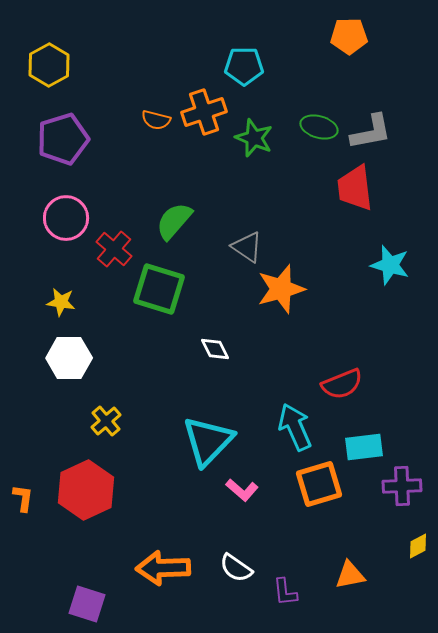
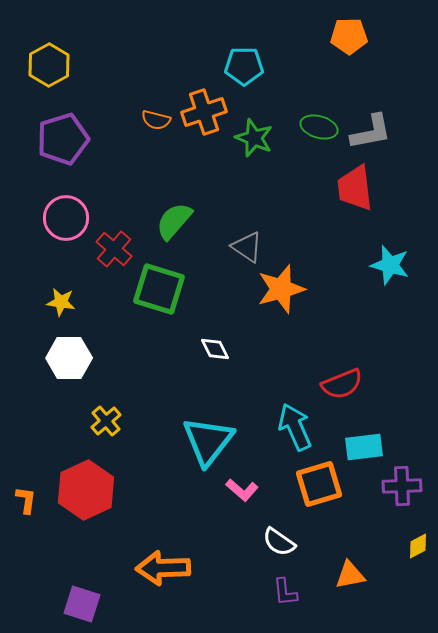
cyan triangle: rotated 6 degrees counterclockwise
orange L-shape: moved 3 px right, 2 px down
white semicircle: moved 43 px right, 26 px up
purple square: moved 5 px left
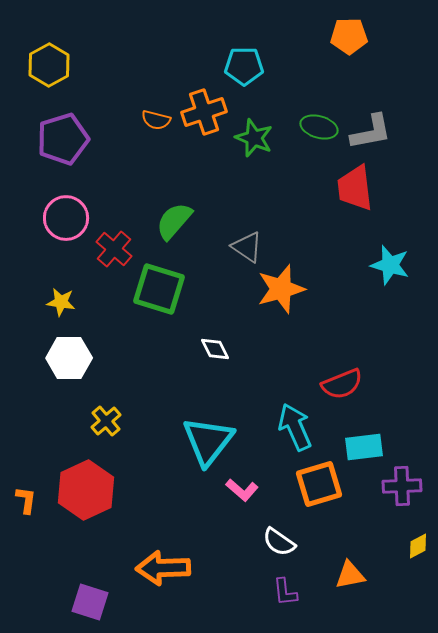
purple square: moved 8 px right, 2 px up
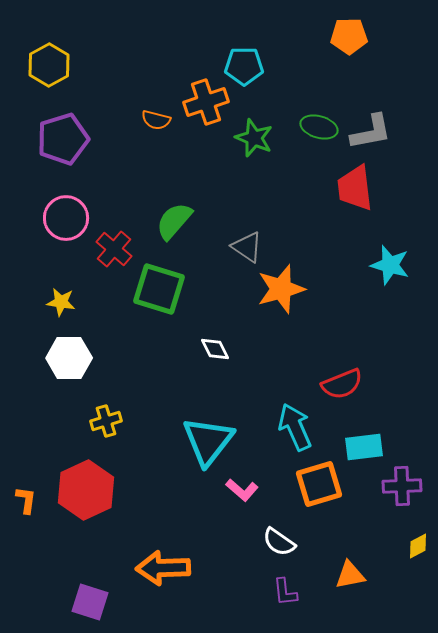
orange cross: moved 2 px right, 10 px up
yellow cross: rotated 24 degrees clockwise
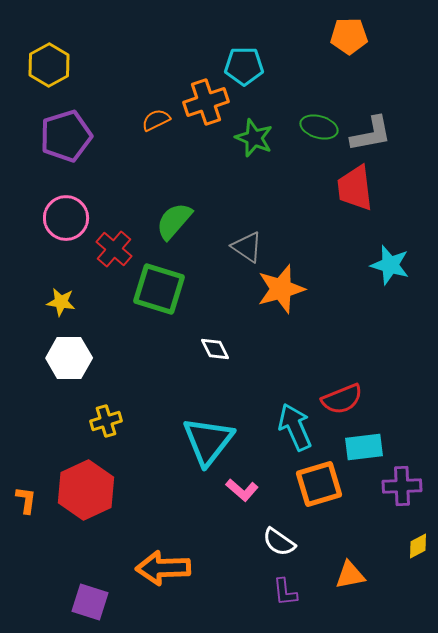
orange semicircle: rotated 140 degrees clockwise
gray L-shape: moved 2 px down
purple pentagon: moved 3 px right, 3 px up
red semicircle: moved 15 px down
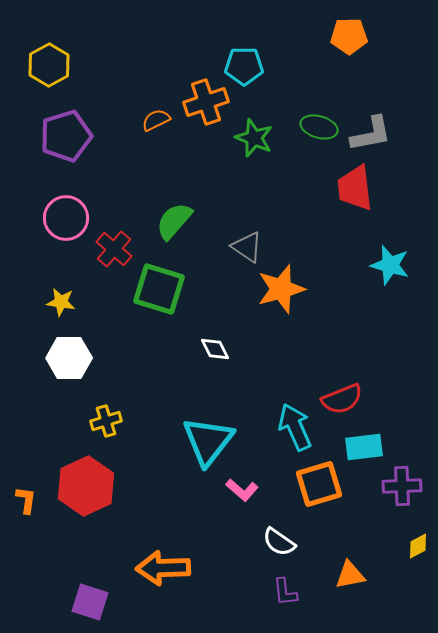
red hexagon: moved 4 px up
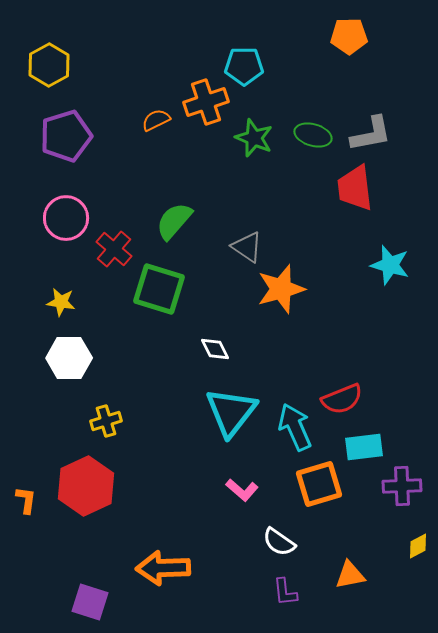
green ellipse: moved 6 px left, 8 px down
cyan triangle: moved 23 px right, 29 px up
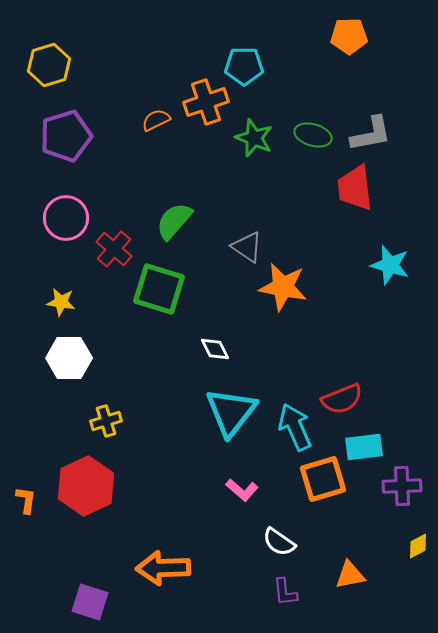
yellow hexagon: rotated 12 degrees clockwise
orange star: moved 2 px right, 2 px up; rotated 27 degrees clockwise
orange square: moved 4 px right, 5 px up
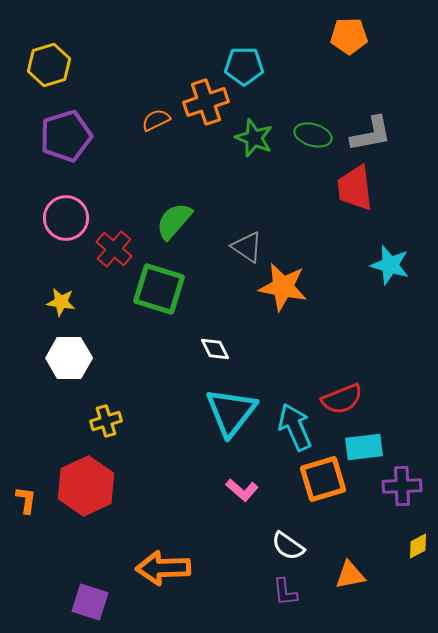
white semicircle: moved 9 px right, 4 px down
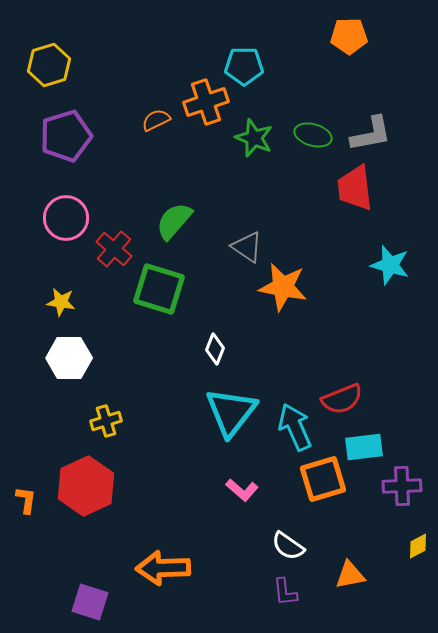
white diamond: rotated 48 degrees clockwise
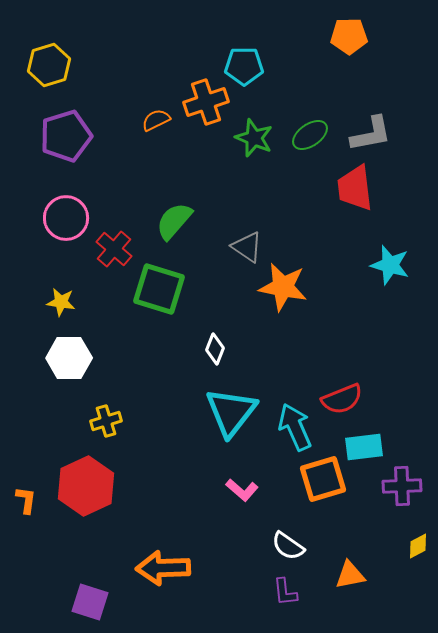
green ellipse: moved 3 px left; rotated 51 degrees counterclockwise
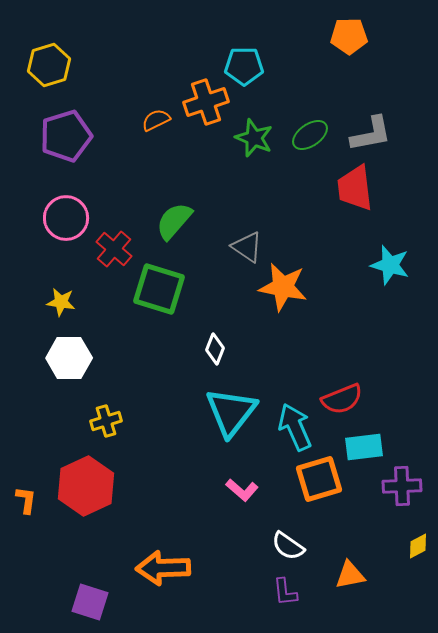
orange square: moved 4 px left
